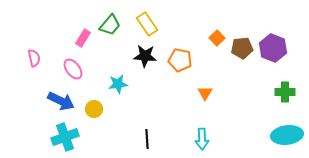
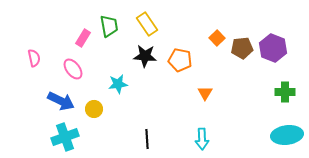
green trapezoid: moved 1 px left, 1 px down; rotated 50 degrees counterclockwise
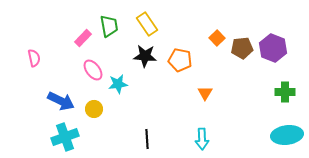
pink rectangle: rotated 12 degrees clockwise
pink ellipse: moved 20 px right, 1 px down
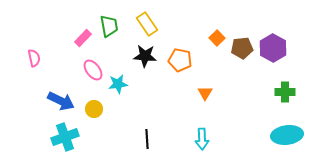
purple hexagon: rotated 8 degrees clockwise
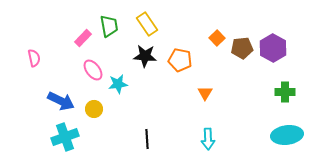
cyan arrow: moved 6 px right
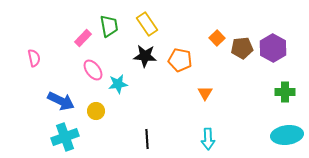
yellow circle: moved 2 px right, 2 px down
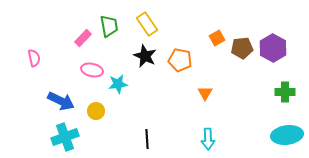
orange square: rotated 14 degrees clockwise
black star: rotated 20 degrees clockwise
pink ellipse: moved 1 px left; rotated 40 degrees counterclockwise
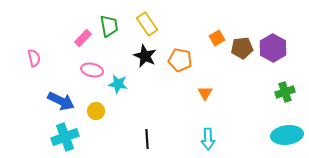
cyan star: rotated 18 degrees clockwise
green cross: rotated 18 degrees counterclockwise
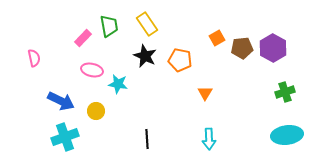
cyan arrow: moved 1 px right
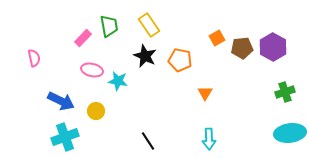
yellow rectangle: moved 2 px right, 1 px down
purple hexagon: moved 1 px up
cyan star: moved 3 px up
cyan ellipse: moved 3 px right, 2 px up
black line: moved 1 px right, 2 px down; rotated 30 degrees counterclockwise
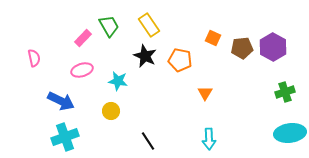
green trapezoid: rotated 20 degrees counterclockwise
orange square: moved 4 px left; rotated 35 degrees counterclockwise
pink ellipse: moved 10 px left; rotated 30 degrees counterclockwise
yellow circle: moved 15 px right
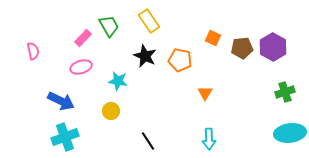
yellow rectangle: moved 4 px up
pink semicircle: moved 1 px left, 7 px up
pink ellipse: moved 1 px left, 3 px up
